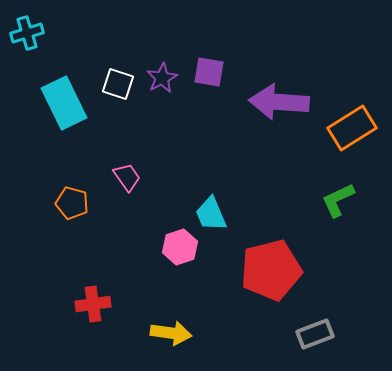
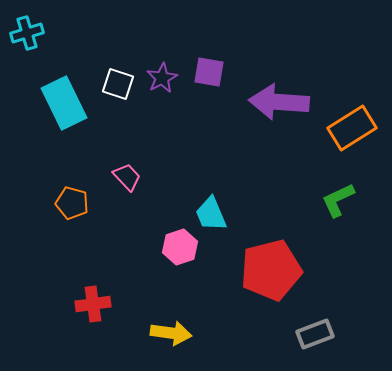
pink trapezoid: rotated 8 degrees counterclockwise
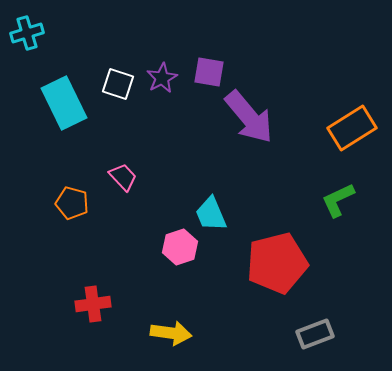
purple arrow: moved 30 px left, 15 px down; rotated 134 degrees counterclockwise
pink trapezoid: moved 4 px left
red pentagon: moved 6 px right, 7 px up
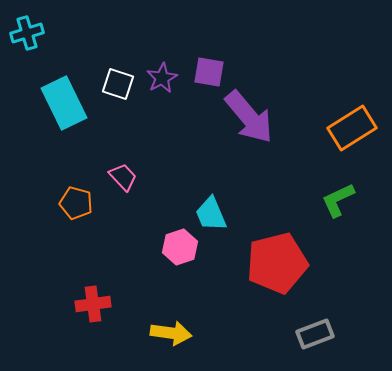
orange pentagon: moved 4 px right
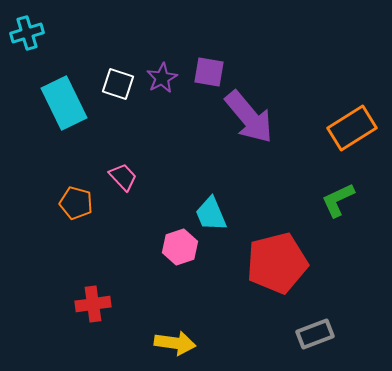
yellow arrow: moved 4 px right, 10 px down
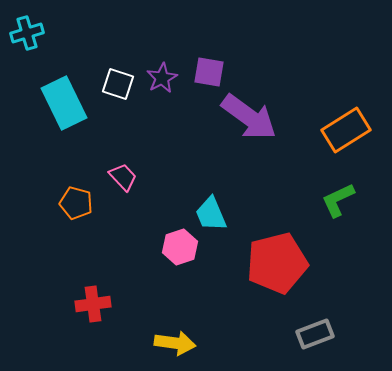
purple arrow: rotated 14 degrees counterclockwise
orange rectangle: moved 6 px left, 2 px down
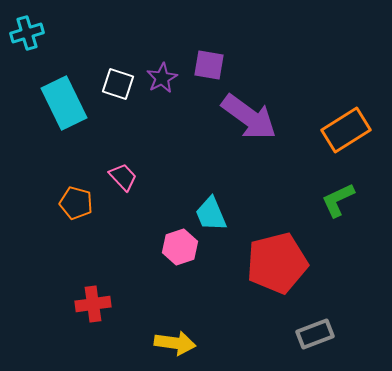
purple square: moved 7 px up
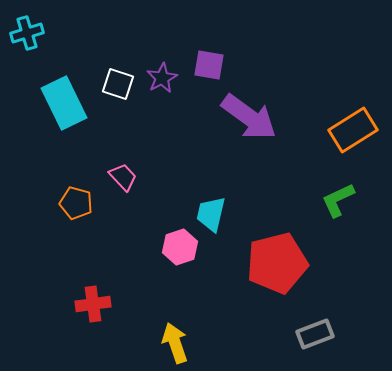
orange rectangle: moved 7 px right
cyan trapezoid: rotated 36 degrees clockwise
yellow arrow: rotated 117 degrees counterclockwise
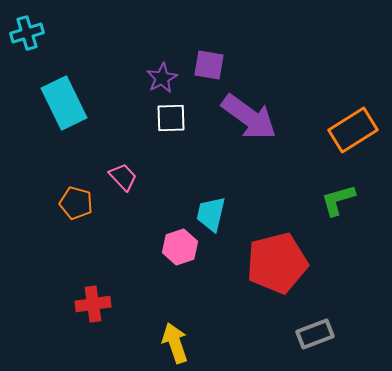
white square: moved 53 px right, 34 px down; rotated 20 degrees counterclockwise
green L-shape: rotated 9 degrees clockwise
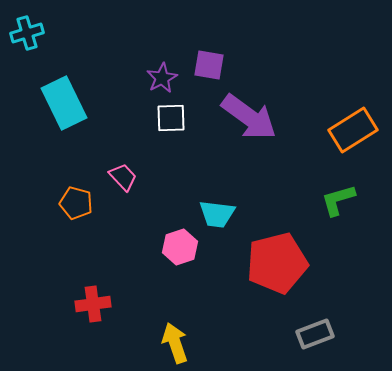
cyan trapezoid: moved 6 px right; rotated 96 degrees counterclockwise
